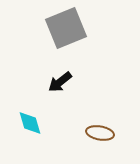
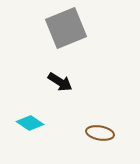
black arrow: rotated 110 degrees counterclockwise
cyan diamond: rotated 40 degrees counterclockwise
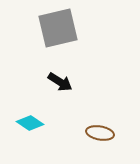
gray square: moved 8 px left; rotated 9 degrees clockwise
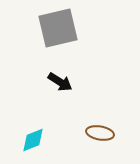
cyan diamond: moved 3 px right, 17 px down; rotated 56 degrees counterclockwise
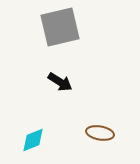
gray square: moved 2 px right, 1 px up
